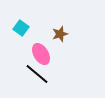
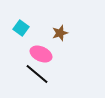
brown star: moved 1 px up
pink ellipse: rotated 35 degrees counterclockwise
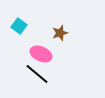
cyan square: moved 2 px left, 2 px up
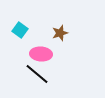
cyan square: moved 1 px right, 4 px down
pink ellipse: rotated 20 degrees counterclockwise
